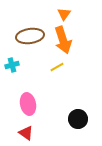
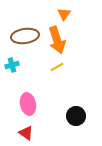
brown ellipse: moved 5 px left
orange arrow: moved 6 px left
black circle: moved 2 px left, 3 px up
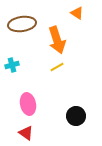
orange triangle: moved 13 px right, 1 px up; rotated 32 degrees counterclockwise
brown ellipse: moved 3 px left, 12 px up
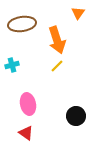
orange triangle: moved 1 px right; rotated 32 degrees clockwise
yellow line: moved 1 px up; rotated 16 degrees counterclockwise
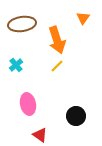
orange triangle: moved 5 px right, 5 px down
cyan cross: moved 4 px right; rotated 24 degrees counterclockwise
red triangle: moved 14 px right, 2 px down
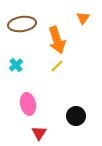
red triangle: moved 1 px left, 2 px up; rotated 28 degrees clockwise
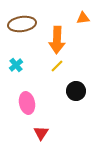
orange triangle: rotated 48 degrees clockwise
orange arrow: rotated 20 degrees clockwise
pink ellipse: moved 1 px left, 1 px up
black circle: moved 25 px up
red triangle: moved 2 px right
